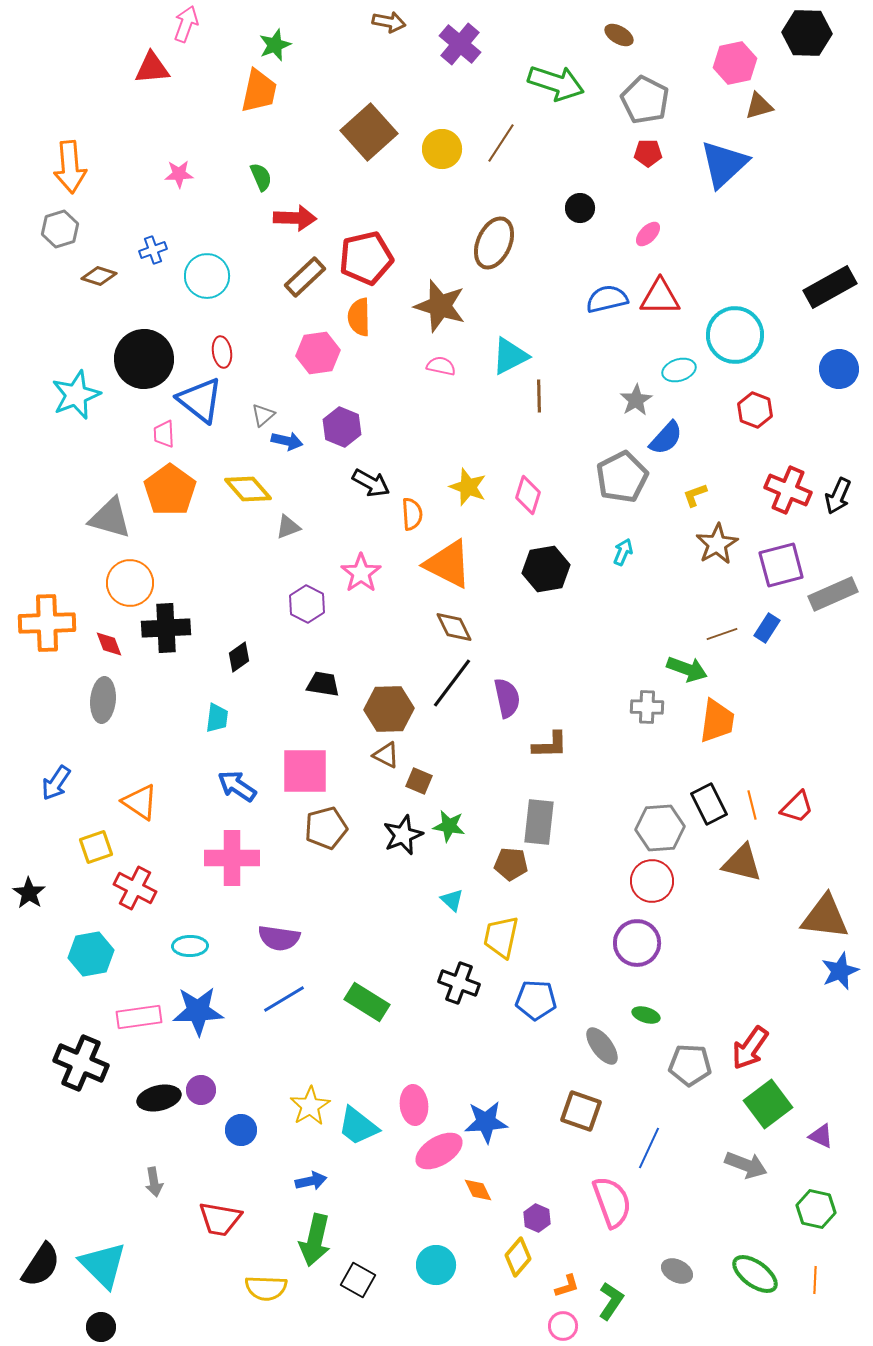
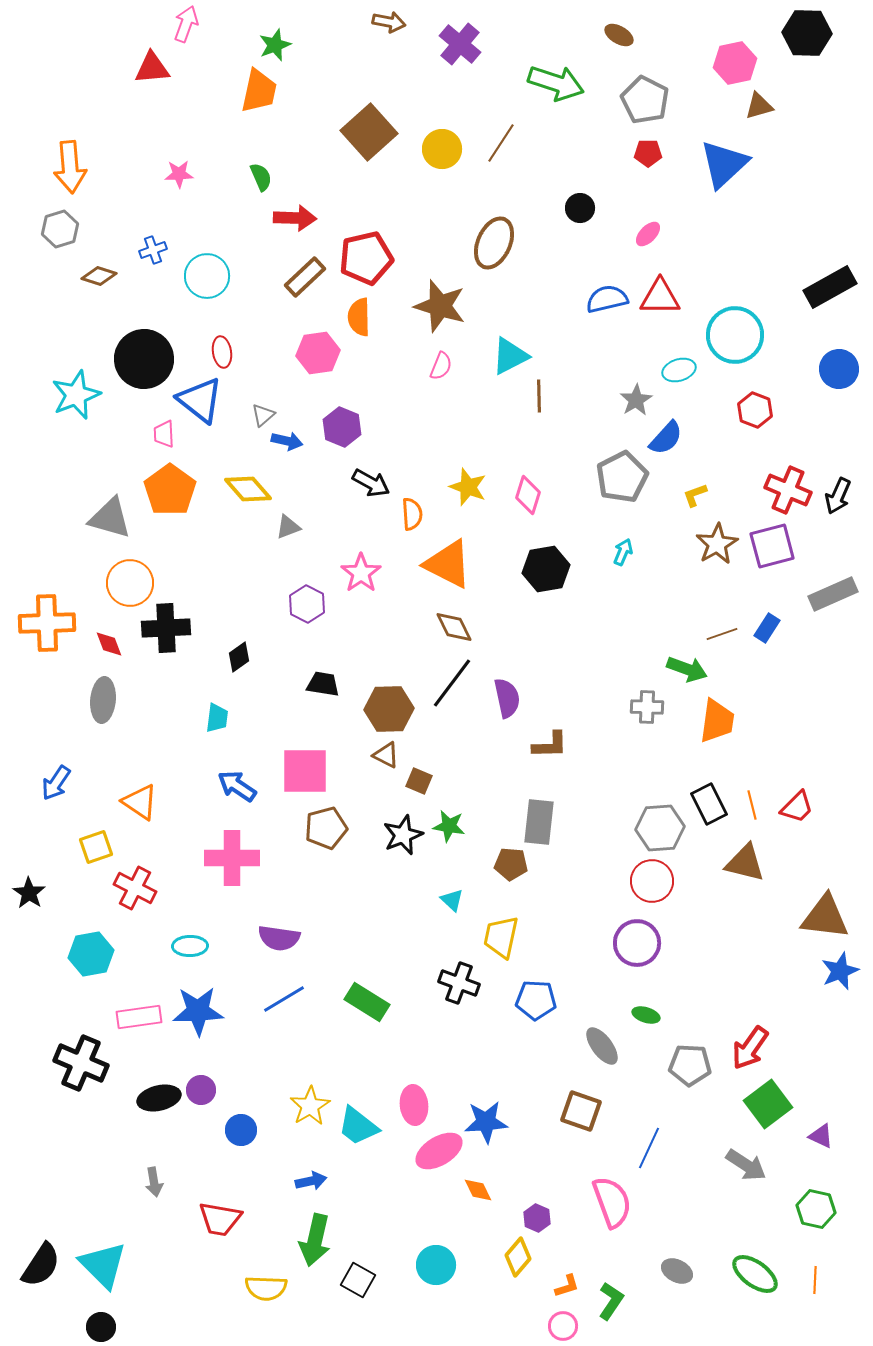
pink semicircle at (441, 366): rotated 100 degrees clockwise
purple square at (781, 565): moved 9 px left, 19 px up
brown triangle at (742, 863): moved 3 px right
gray arrow at (746, 1165): rotated 12 degrees clockwise
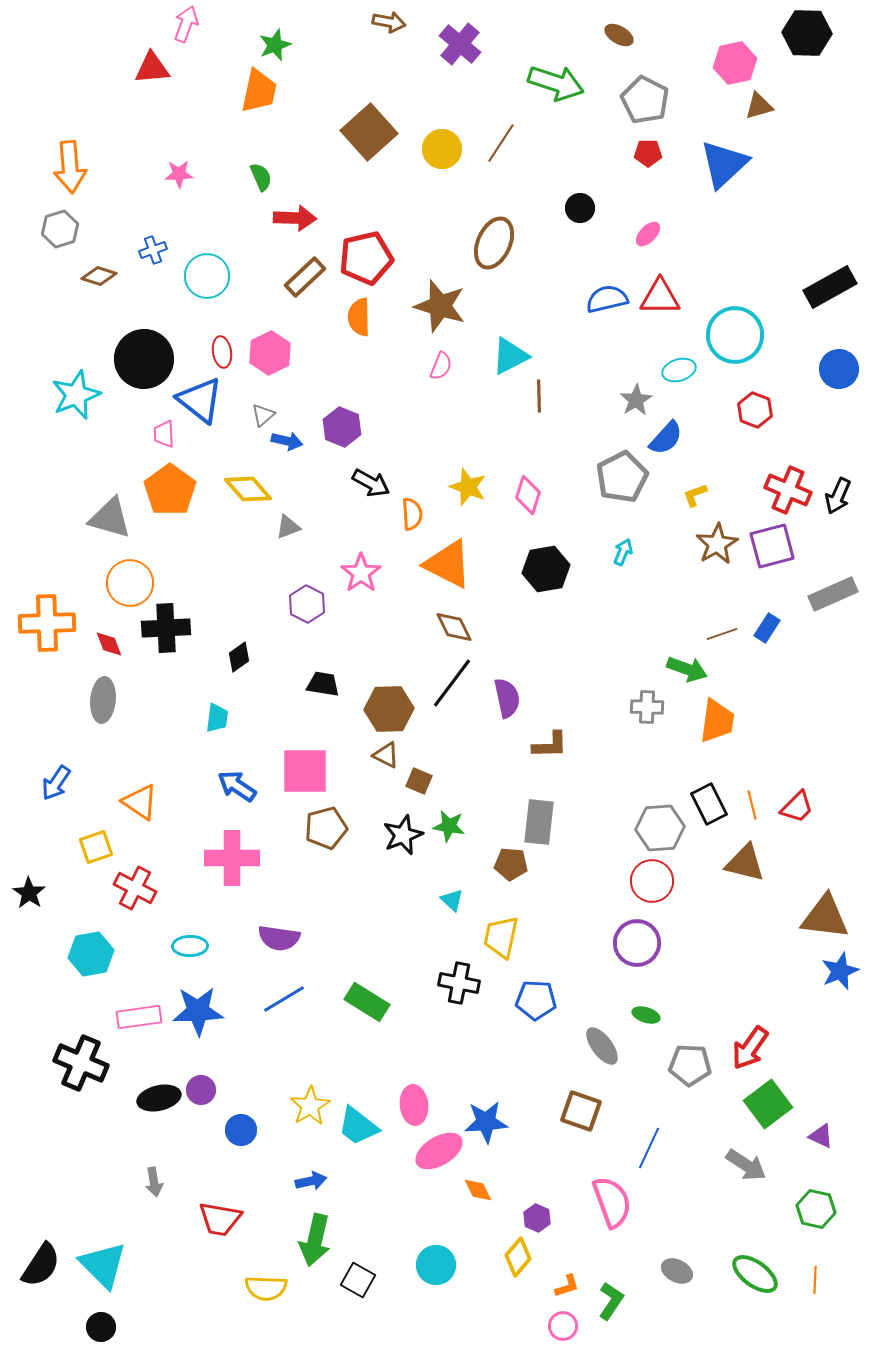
pink hexagon at (318, 353): moved 48 px left; rotated 18 degrees counterclockwise
black cross at (459, 983): rotated 9 degrees counterclockwise
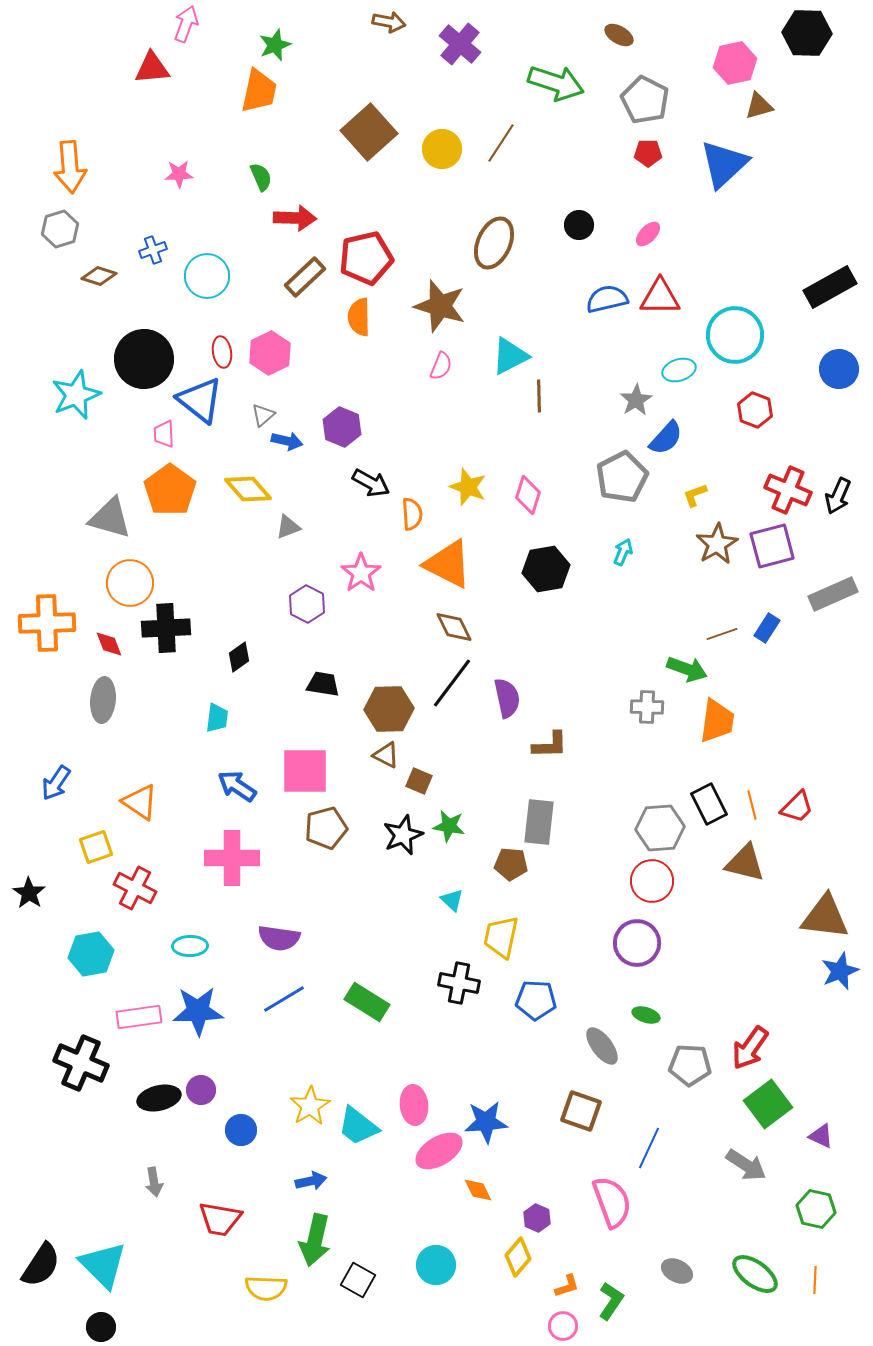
black circle at (580, 208): moved 1 px left, 17 px down
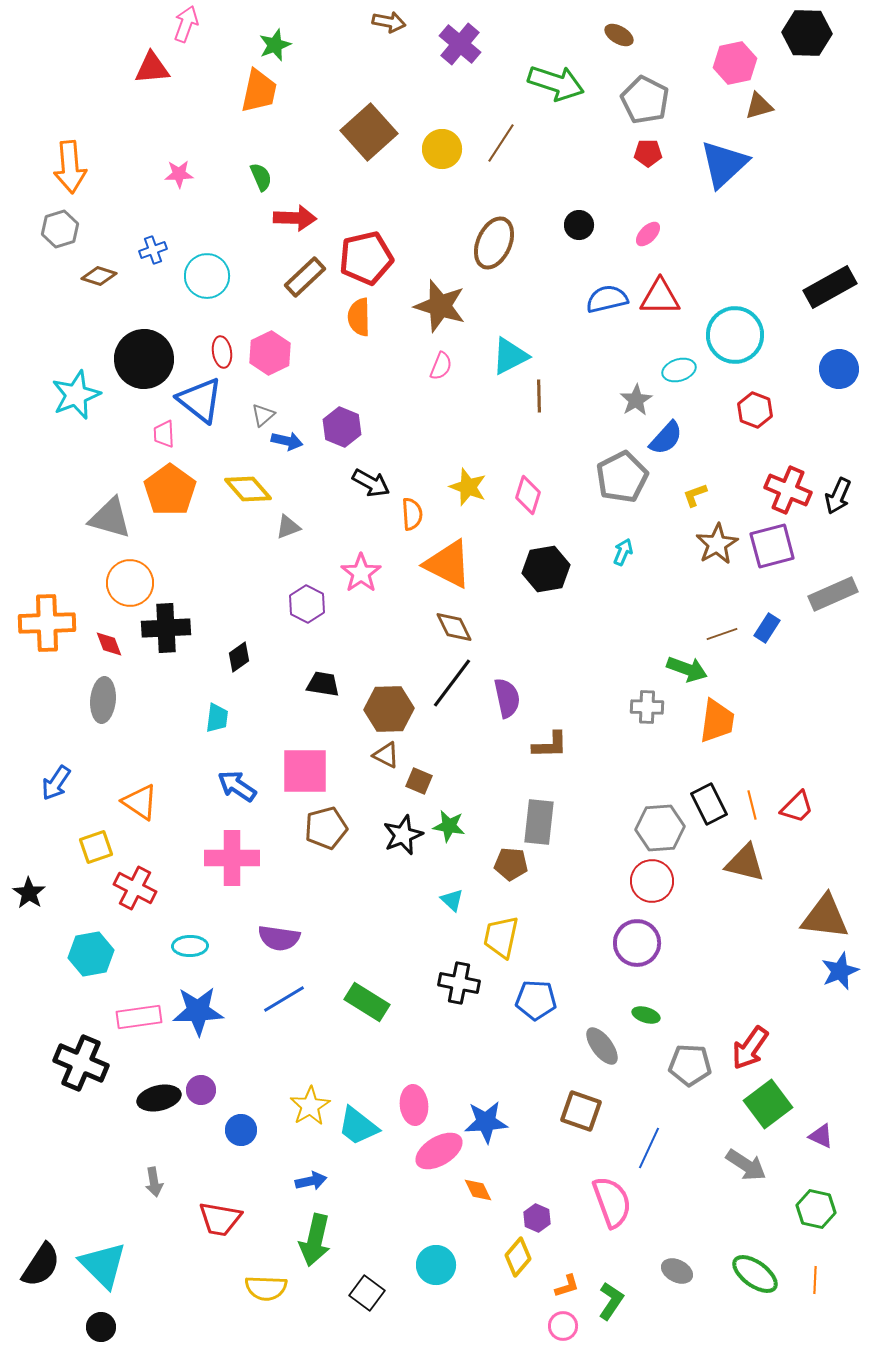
black square at (358, 1280): moved 9 px right, 13 px down; rotated 8 degrees clockwise
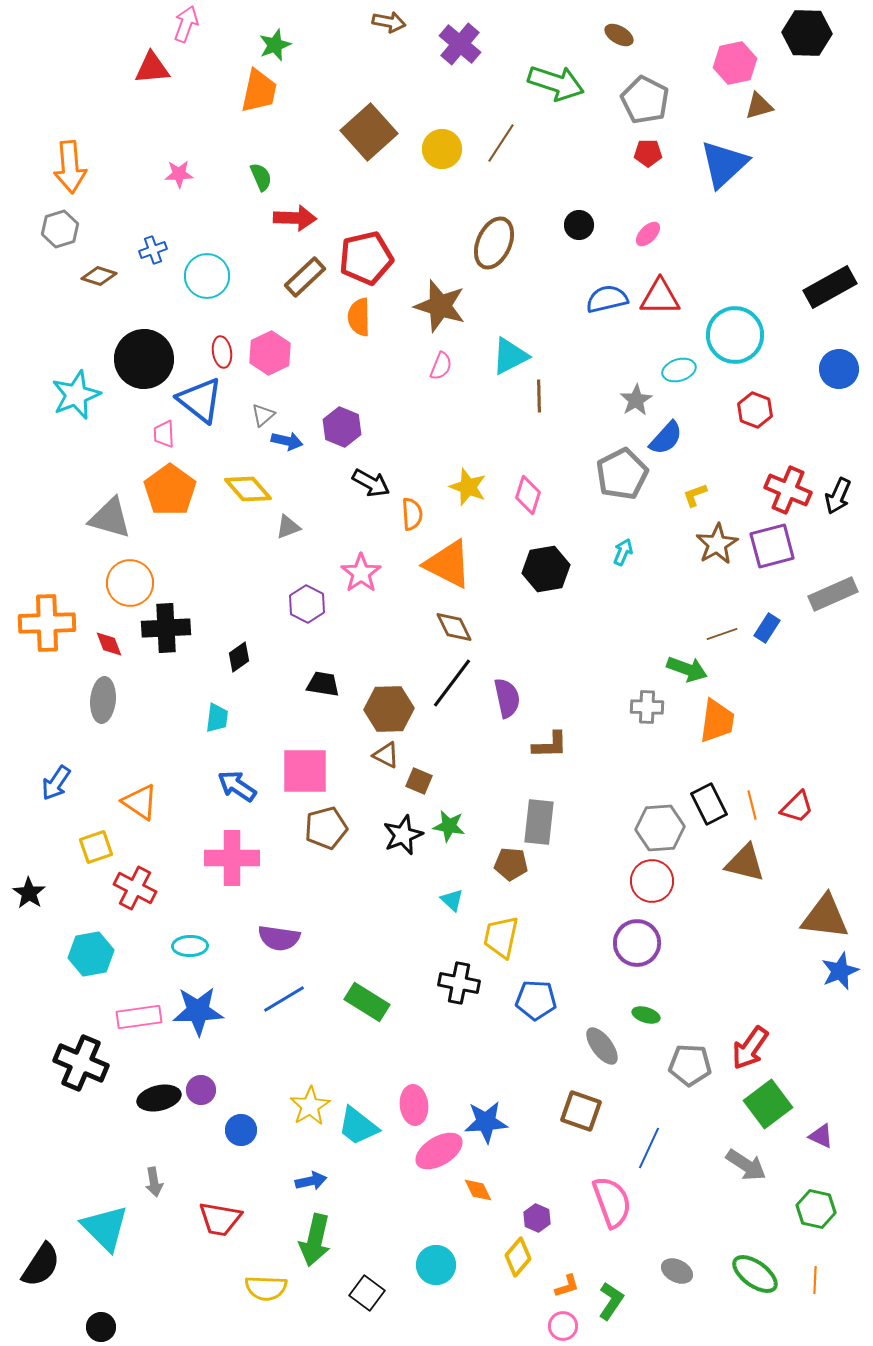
gray pentagon at (622, 477): moved 3 px up
cyan triangle at (103, 1265): moved 2 px right, 37 px up
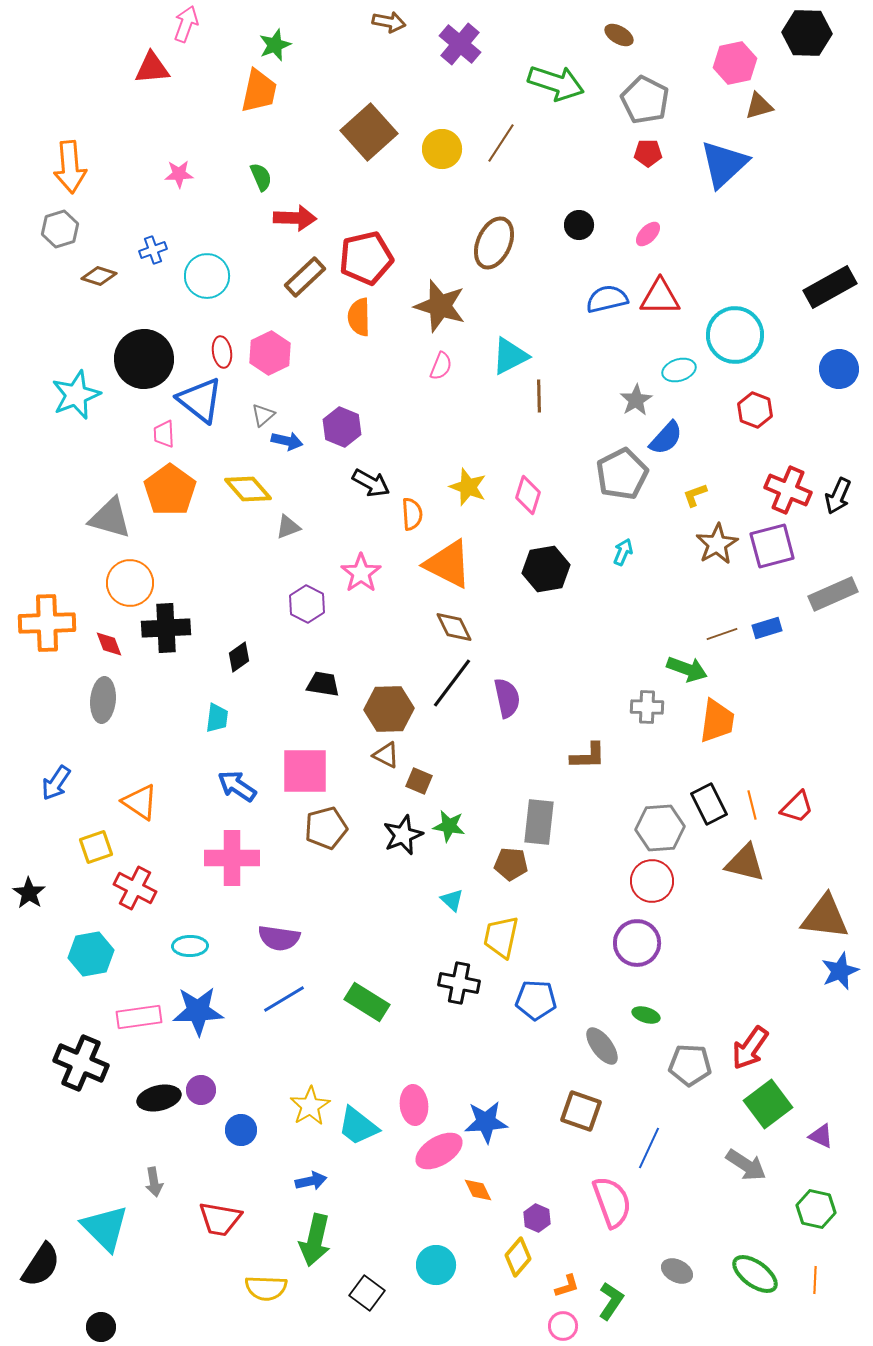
blue rectangle at (767, 628): rotated 40 degrees clockwise
brown L-shape at (550, 745): moved 38 px right, 11 px down
